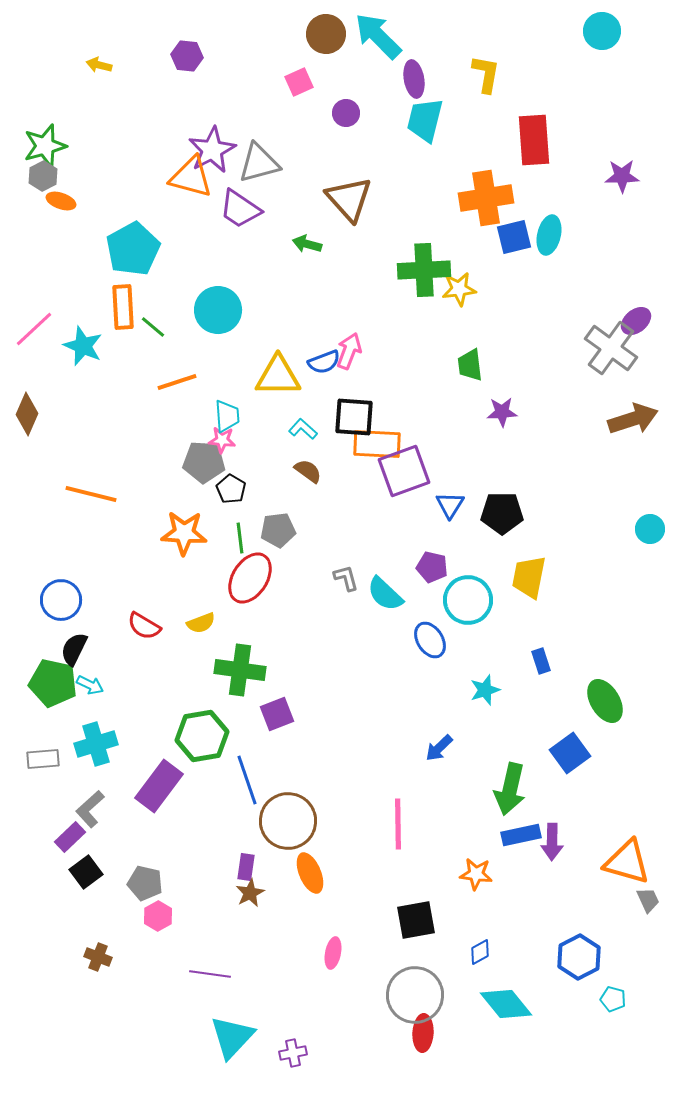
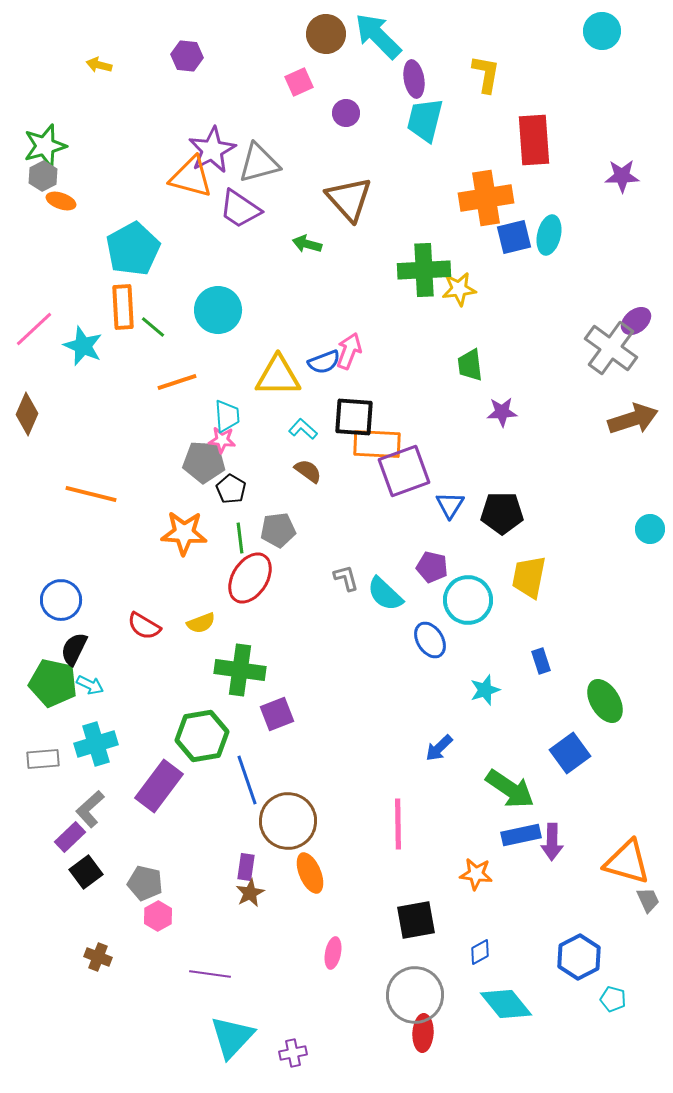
green arrow at (510, 789): rotated 69 degrees counterclockwise
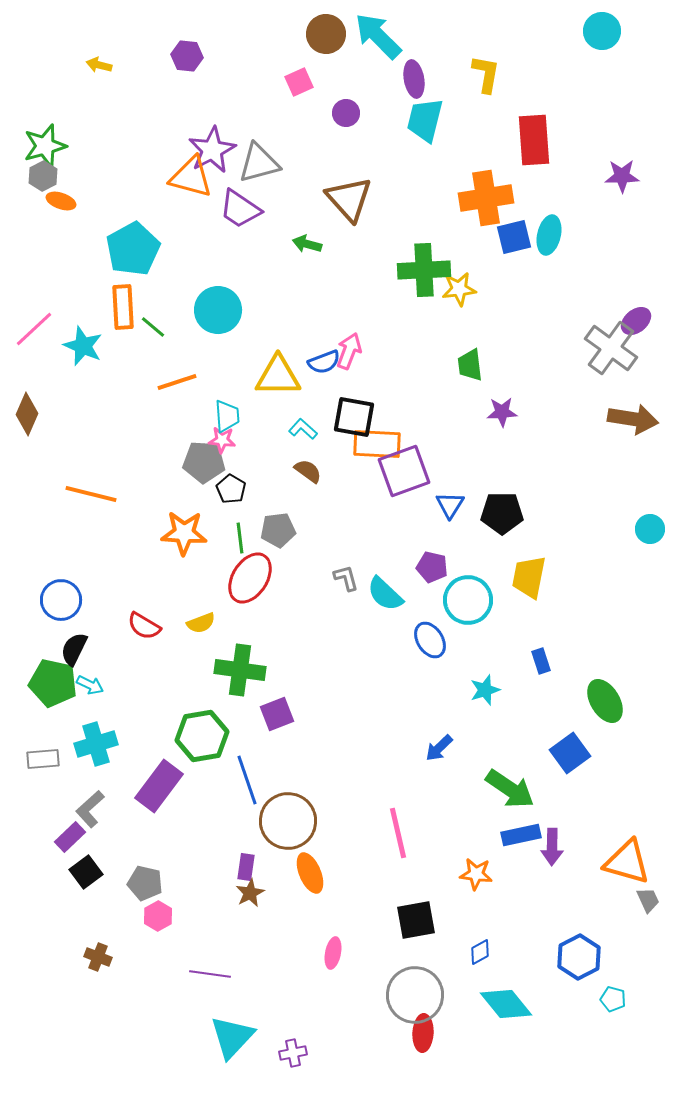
black square at (354, 417): rotated 6 degrees clockwise
brown arrow at (633, 419): rotated 27 degrees clockwise
pink line at (398, 824): moved 9 px down; rotated 12 degrees counterclockwise
purple arrow at (552, 842): moved 5 px down
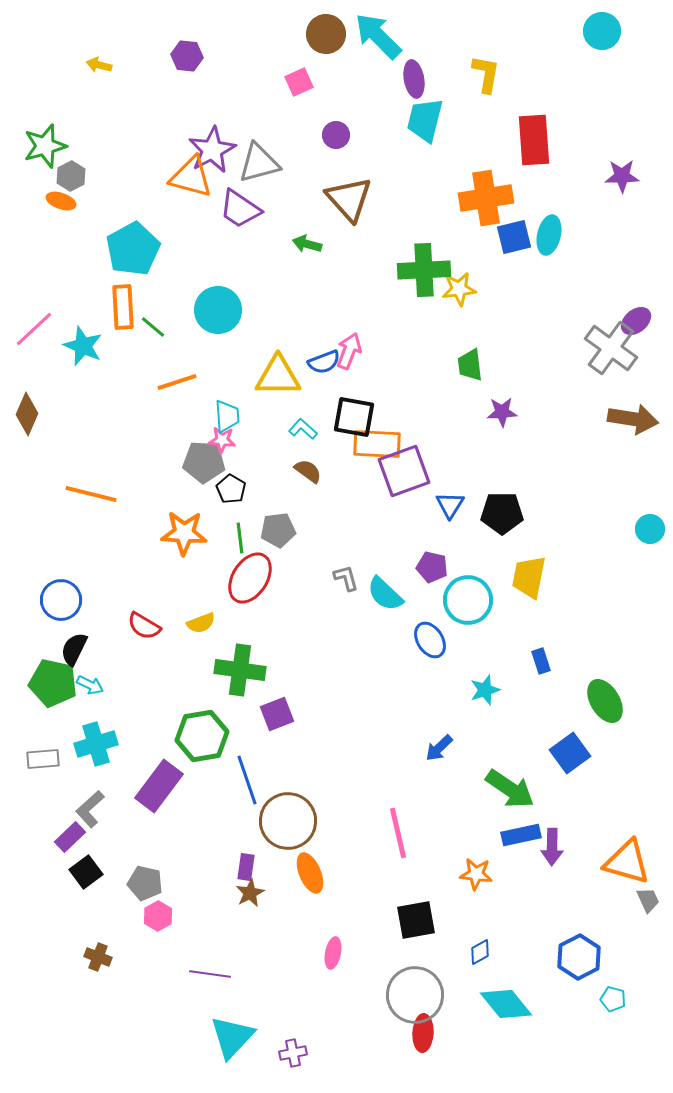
purple circle at (346, 113): moved 10 px left, 22 px down
gray hexagon at (43, 176): moved 28 px right
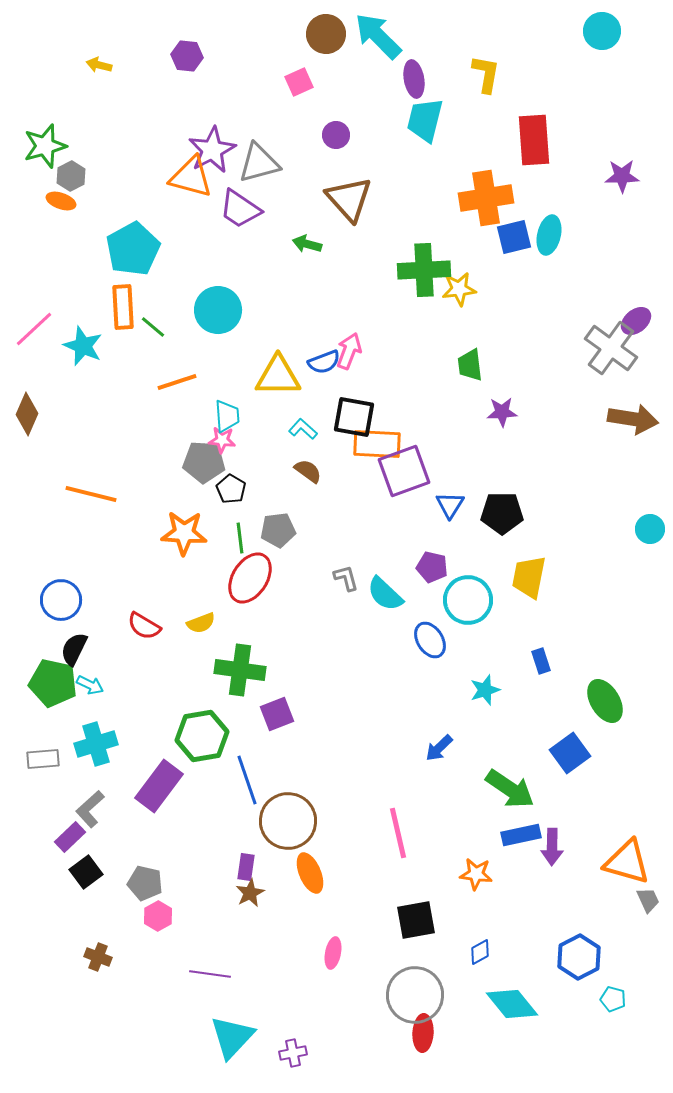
cyan diamond at (506, 1004): moved 6 px right
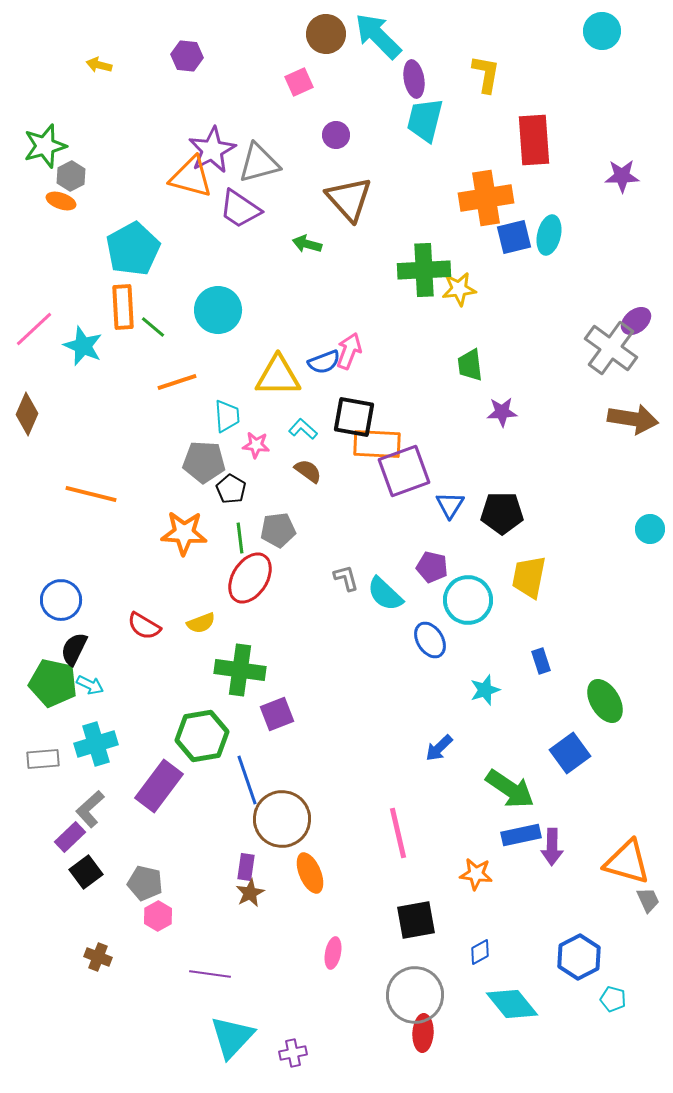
pink star at (222, 440): moved 34 px right, 5 px down
brown circle at (288, 821): moved 6 px left, 2 px up
